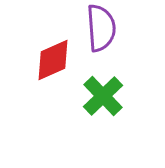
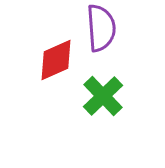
red diamond: moved 3 px right
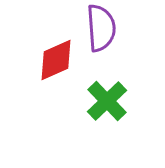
green cross: moved 4 px right, 5 px down
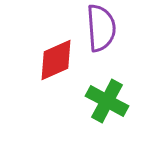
green cross: rotated 18 degrees counterclockwise
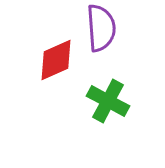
green cross: moved 1 px right
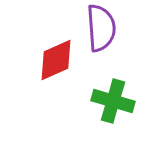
green cross: moved 5 px right; rotated 12 degrees counterclockwise
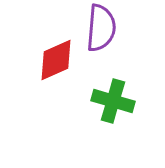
purple semicircle: rotated 9 degrees clockwise
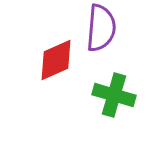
green cross: moved 1 px right, 6 px up
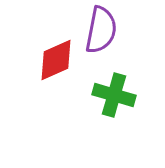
purple semicircle: moved 2 px down; rotated 6 degrees clockwise
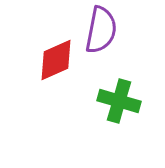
green cross: moved 5 px right, 6 px down
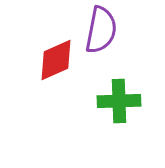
green cross: rotated 18 degrees counterclockwise
